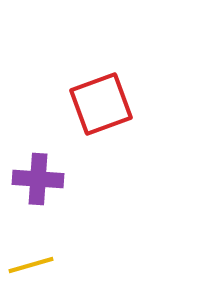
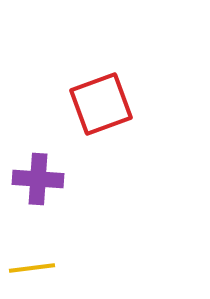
yellow line: moved 1 px right, 3 px down; rotated 9 degrees clockwise
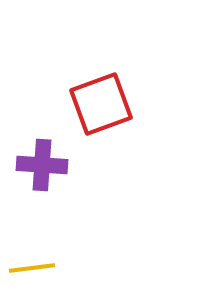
purple cross: moved 4 px right, 14 px up
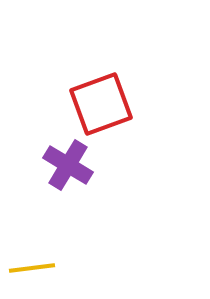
purple cross: moved 26 px right; rotated 27 degrees clockwise
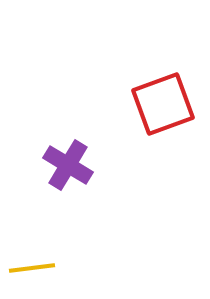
red square: moved 62 px right
